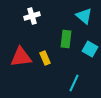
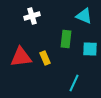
cyan triangle: rotated 18 degrees counterclockwise
cyan square: rotated 28 degrees counterclockwise
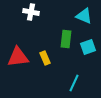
white cross: moved 1 px left, 4 px up; rotated 28 degrees clockwise
cyan square: moved 2 px left, 2 px up; rotated 21 degrees counterclockwise
red triangle: moved 3 px left
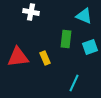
cyan square: moved 2 px right
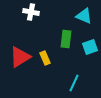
red triangle: moved 2 px right; rotated 25 degrees counterclockwise
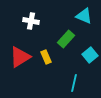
white cross: moved 9 px down
green rectangle: rotated 36 degrees clockwise
cyan square: moved 8 px down; rotated 21 degrees counterclockwise
yellow rectangle: moved 1 px right, 1 px up
cyan line: rotated 12 degrees counterclockwise
